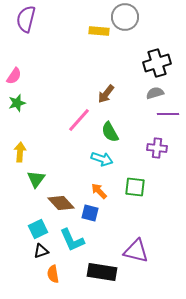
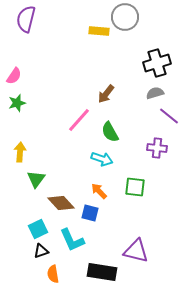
purple line: moved 1 px right, 2 px down; rotated 40 degrees clockwise
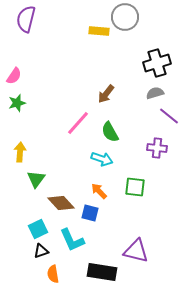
pink line: moved 1 px left, 3 px down
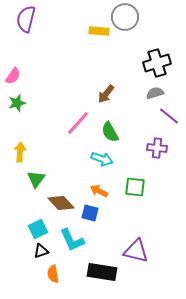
pink semicircle: moved 1 px left
orange arrow: rotated 18 degrees counterclockwise
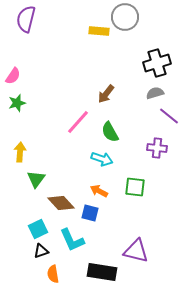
pink line: moved 1 px up
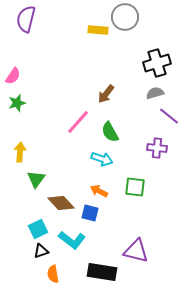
yellow rectangle: moved 1 px left, 1 px up
cyan L-shape: rotated 28 degrees counterclockwise
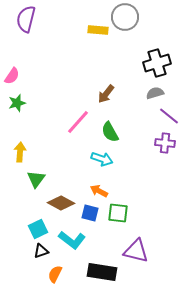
pink semicircle: moved 1 px left
purple cross: moved 8 px right, 5 px up
green square: moved 17 px left, 26 px down
brown diamond: rotated 20 degrees counterclockwise
orange semicircle: moved 2 px right; rotated 36 degrees clockwise
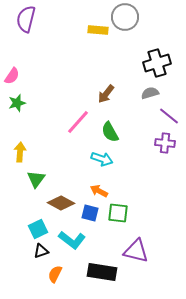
gray semicircle: moved 5 px left
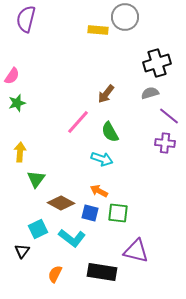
cyan L-shape: moved 2 px up
black triangle: moved 19 px left; rotated 35 degrees counterclockwise
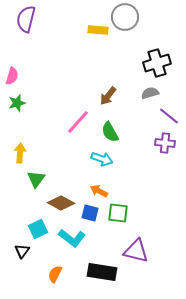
pink semicircle: rotated 18 degrees counterclockwise
brown arrow: moved 2 px right, 2 px down
yellow arrow: moved 1 px down
